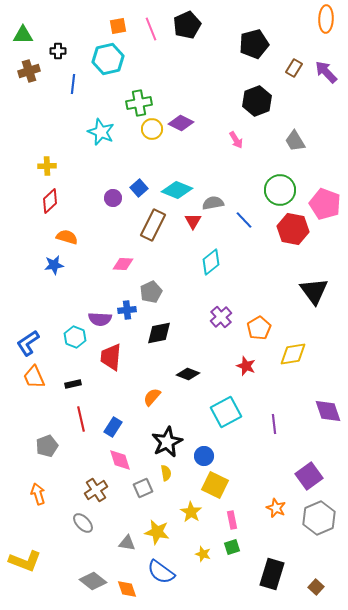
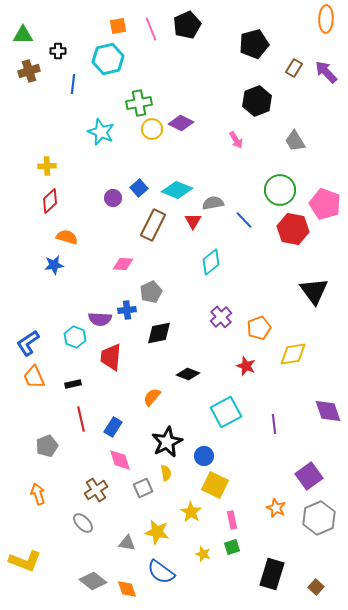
orange pentagon at (259, 328): rotated 10 degrees clockwise
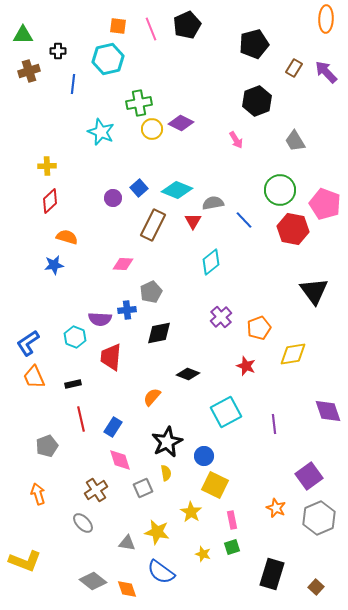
orange square at (118, 26): rotated 18 degrees clockwise
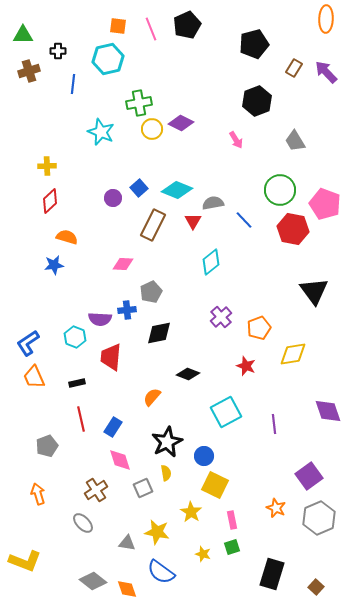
black rectangle at (73, 384): moved 4 px right, 1 px up
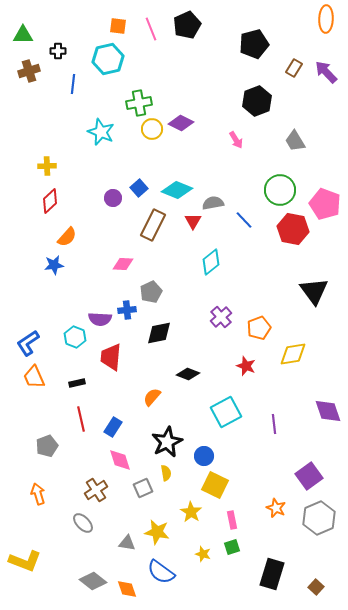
orange semicircle at (67, 237): rotated 115 degrees clockwise
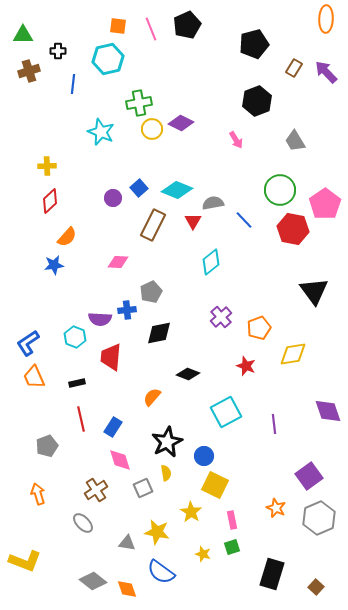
pink pentagon at (325, 204): rotated 16 degrees clockwise
pink diamond at (123, 264): moved 5 px left, 2 px up
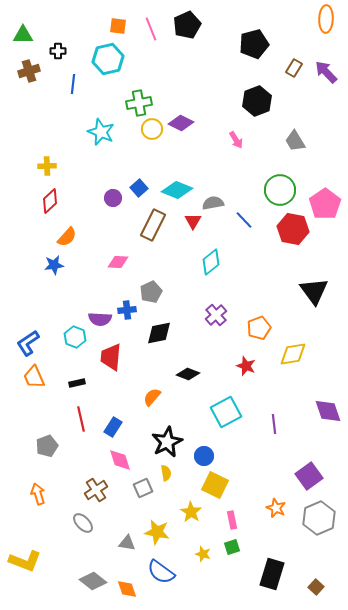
purple cross at (221, 317): moved 5 px left, 2 px up
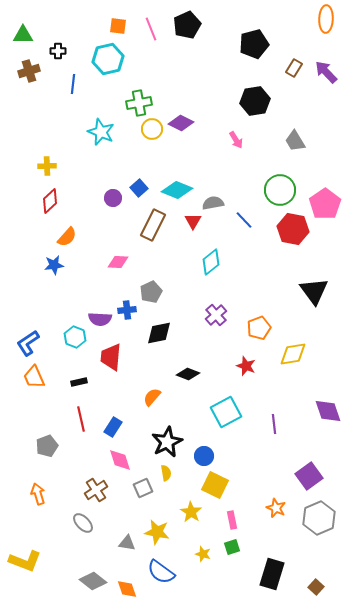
black hexagon at (257, 101): moved 2 px left; rotated 12 degrees clockwise
black rectangle at (77, 383): moved 2 px right, 1 px up
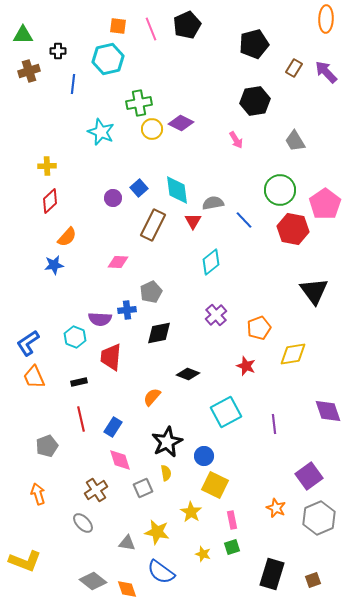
cyan diamond at (177, 190): rotated 60 degrees clockwise
brown square at (316, 587): moved 3 px left, 7 px up; rotated 28 degrees clockwise
